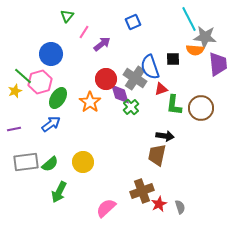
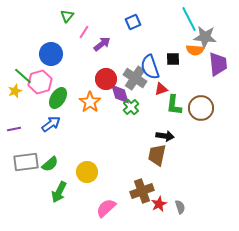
yellow circle: moved 4 px right, 10 px down
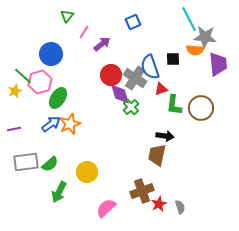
red circle: moved 5 px right, 4 px up
orange star: moved 20 px left, 22 px down; rotated 15 degrees clockwise
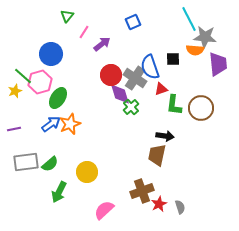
pink semicircle: moved 2 px left, 2 px down
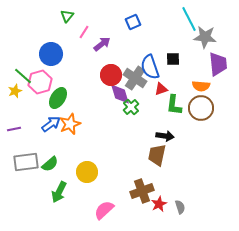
orange semicircle: moved 6 px right, 36 px down
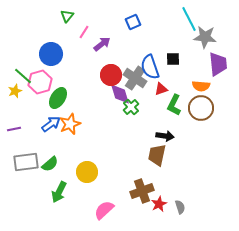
green L-shape: rotated 20 degrees clockwise
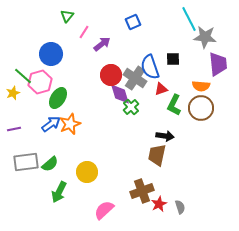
yellow star: moved 2 px left, 2 px down
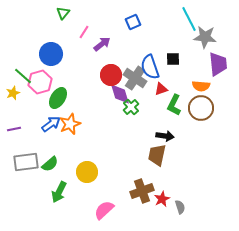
green triangle: moved 4 px left, 3 px up
red star: moved 3 px right, 5 px up
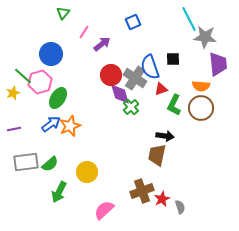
orange star: moved 2 px down
